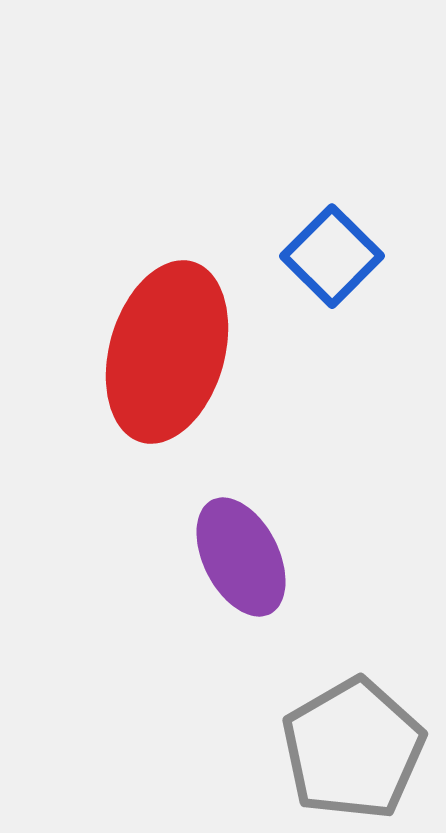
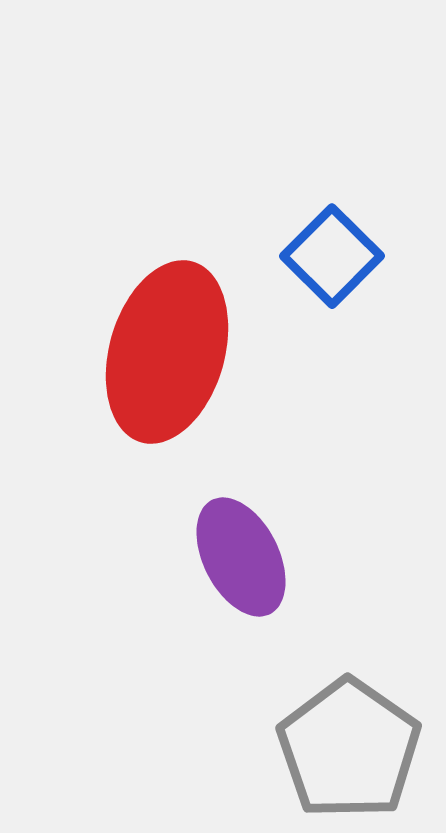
gray pentagon: moved 4 px left; rotated 7 degrees counterclockwise
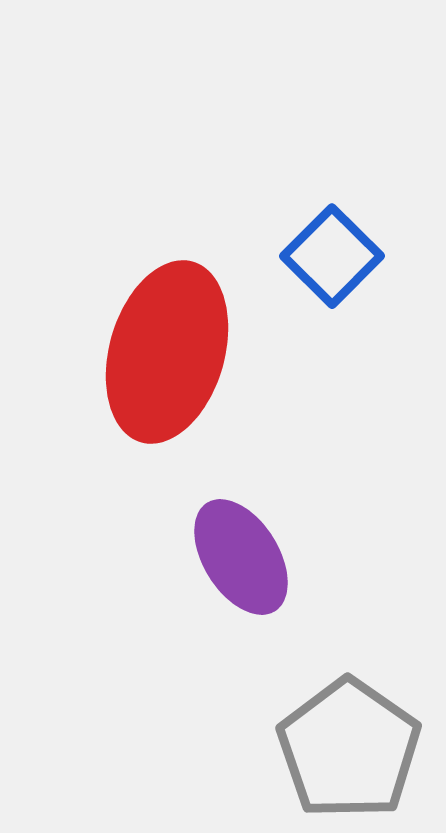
purple ellipse: rotated 5 degrees counterclockwise
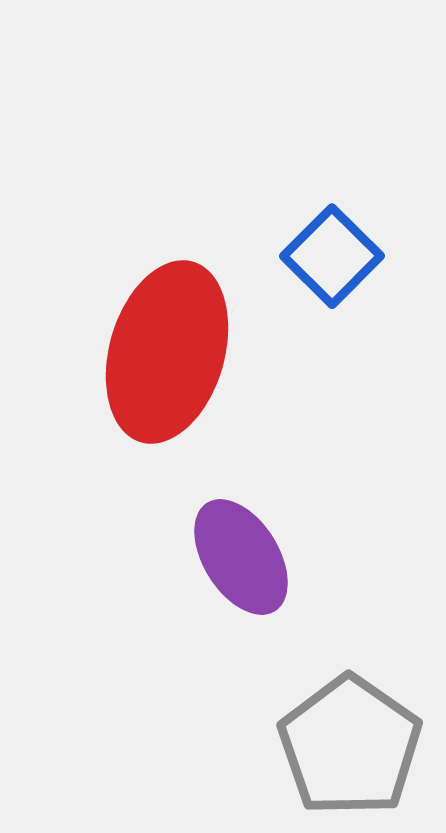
gray pentagon: moved 1 px right, 3 px up
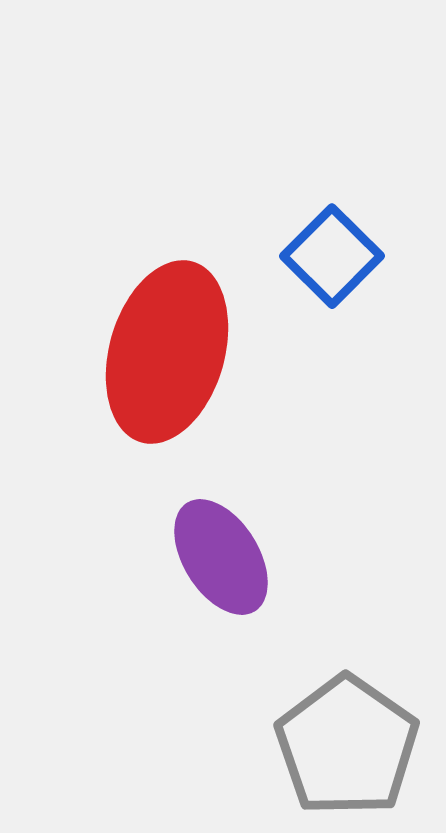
purple ellipse: moved 20 px left
gray pentagon: moved 3 px left
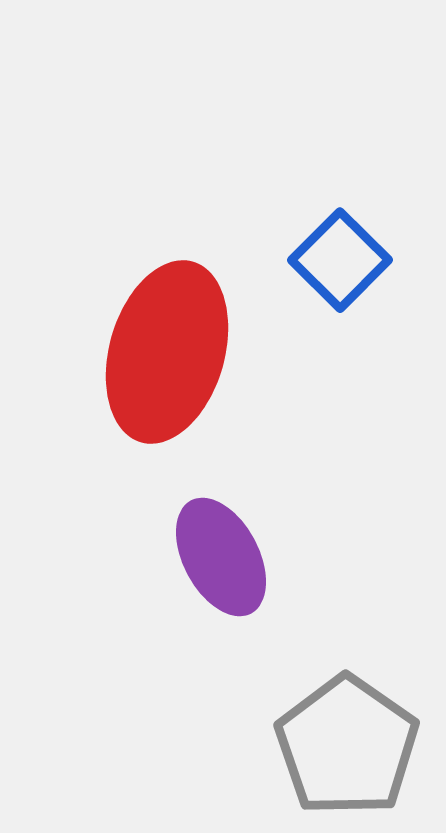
blue square: moved 8 px right, 4 px down
purple ellipse: rotated 4 degrees clockwise
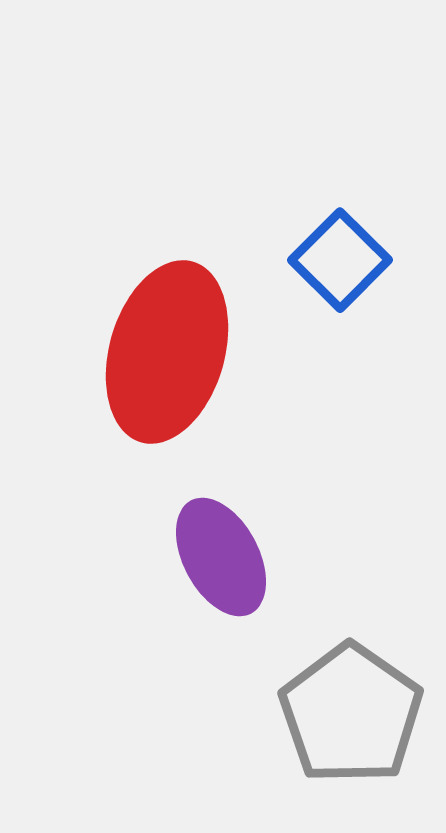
gray pentagon: moved 4 px right, 32 px up
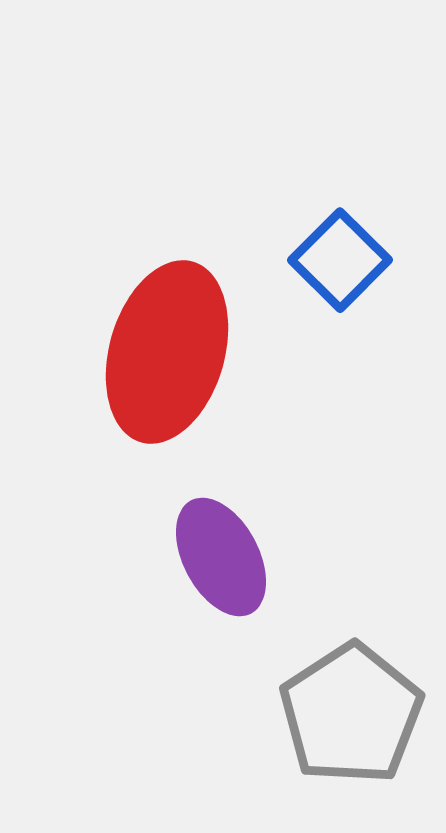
gray pentagon: rotated 4 degrees clockwise
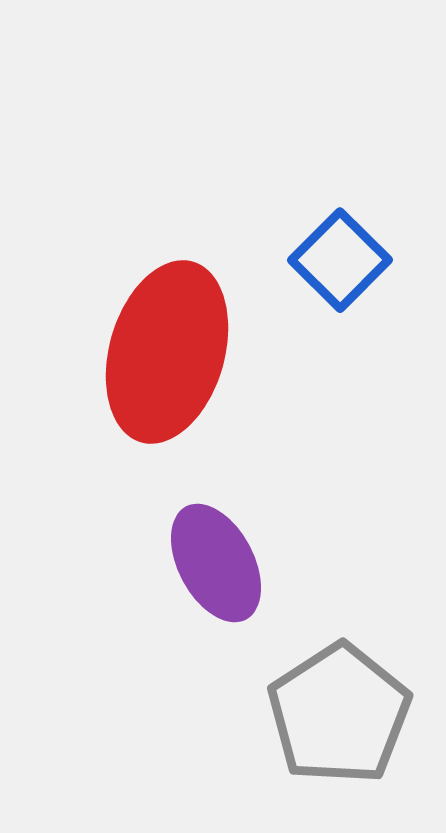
purple ellipse: moved 5 px left, 6 px down
gray pentagon: moved 12 px left
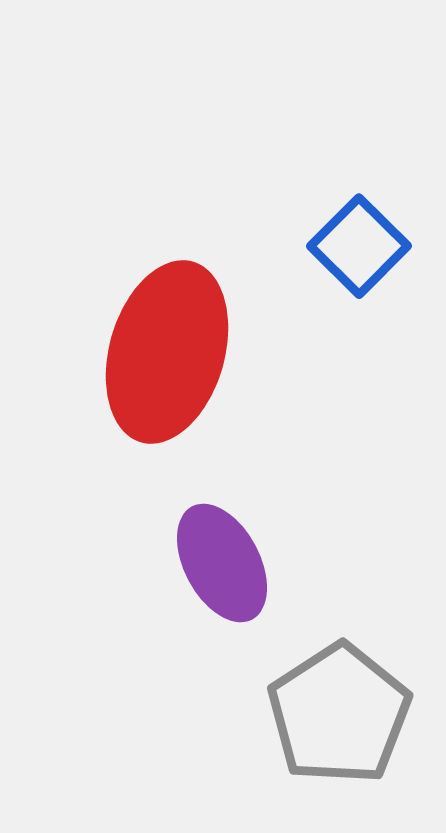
blue square: moved 19 px right, 14 px up
purple ellipse: moved 6 px right
